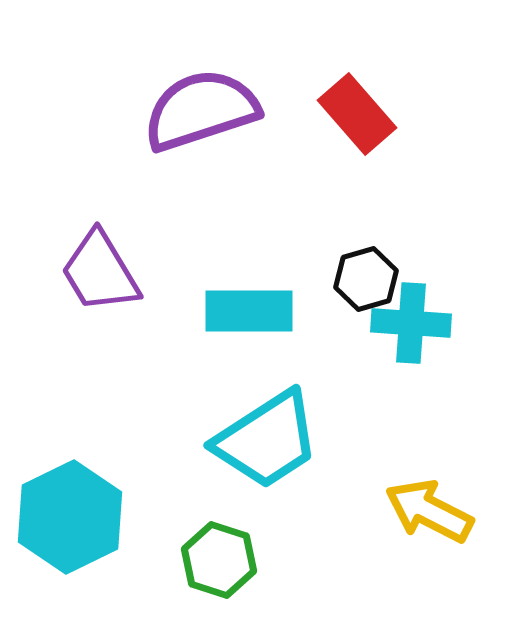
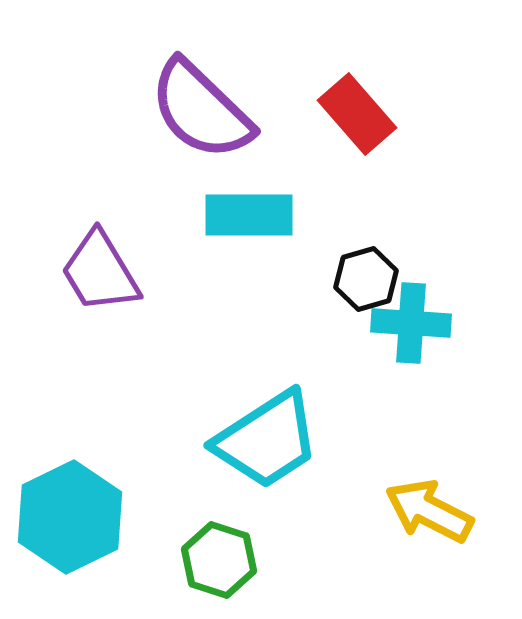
purple semicircle: rotated 118 degrees counterclockwise
cyan rectangle: moved 96 px up
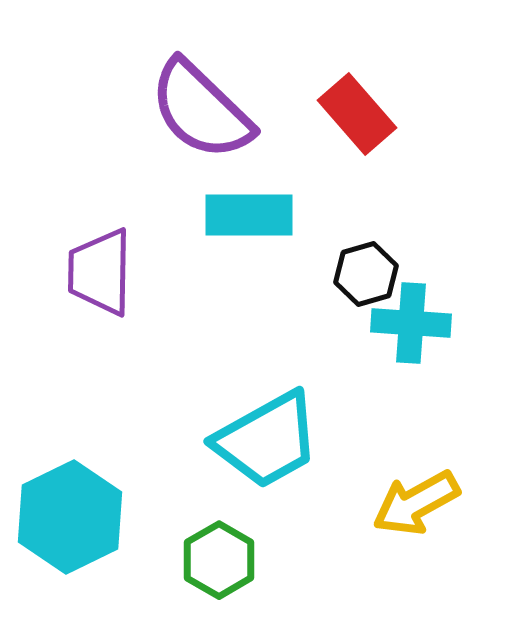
purple trapezoid: rotated 32 degrees clockwise
black hexagon: moved 5 px up
cyan trapezoid: rotated 4 degrees clockwise
yellow arrow: moved 13 px left, 8 px up; rotated 56 degrees counterclockwise
green hexagon: rotated 12 degrees clockwise
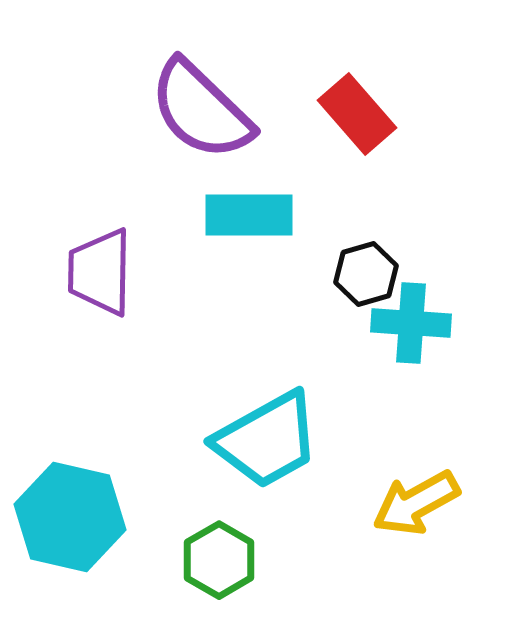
cyan hexagon: rotated 21 degrees counterclockwise
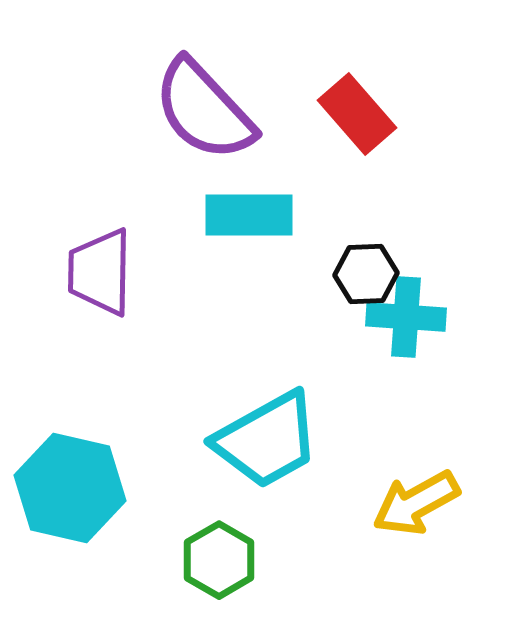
purple semicircle: moved 3 px right; rotated 3 degrees clockwise
black hexagon: rotated 14 degrees clockwise
cyan cross: moved 5 px left, 6 px up
cyan hexagon: moved 29 px up
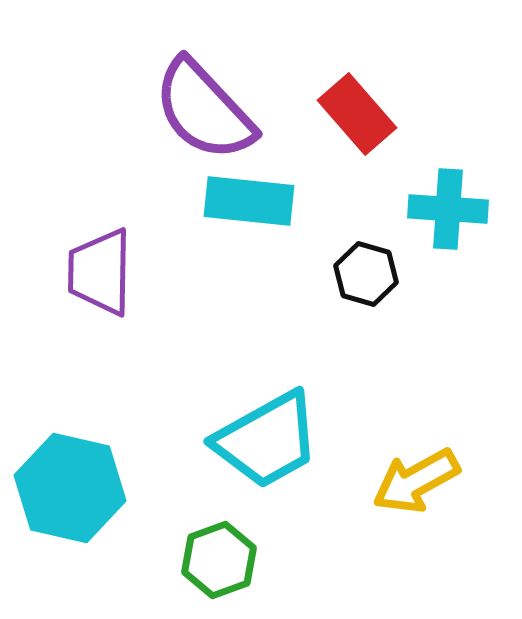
cyan rectangle: moved 14 px up; rotated 6 degrees clockwise
black hexagon: rotated 18 degrees clockwise
cyan cross: moved 42 px right, 108 px up
yellow arrow: moved 22 px up
green hexagon: rotated 10 degrees clockwise
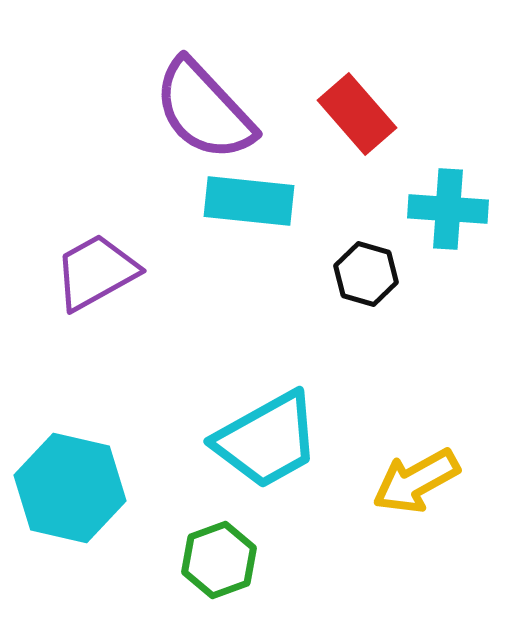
purple trapezoid: moved 4 px left; rotated 60 degrees clockwise
